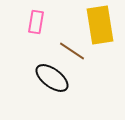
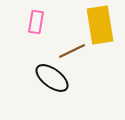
brown line: rotated 60 degrees counterclockwise
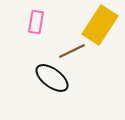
yellow rectangle: rotated 42 degrees clockwise
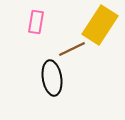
brown line: moved 2 px up
black ellipse: rotated 44 degrees clockwise
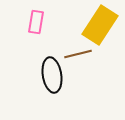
brown line: moved 6 px right, 5 px down; rotated 12 degrees clockwise
black ellipse: moved 3 px up
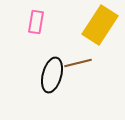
brown line: moved 9 px down
black ellipse: rotated 24 degrees clockwise
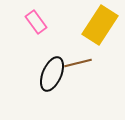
pink rectangle: rotated 45 degrees counterclockwise
black ellipse: moved 1 px up; rotated 8 degrees clockwise
